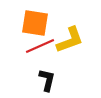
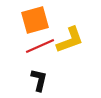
orange square: moved 3 px up; rotated 24 degrees counterclockwise
black L-shape: moved 8 px left
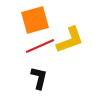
black L-shape: moved 2 px up
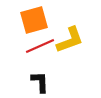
orange square: moved 1 px left
black L-shape: moved 1 px right, 4 px down; rotated 15 degrees counterclockwise
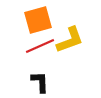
orange square: moved 4 px right
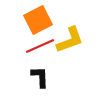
orange square: rotated 12 degrees counterclockwise
black L-shape: moved 5 px up
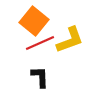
orange square: moved 4 px left, 1 px down; rotated 24 degrees counterclockwise
red line: moved 3 px up
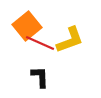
orange square: moved 7 px left, 5 px down; rotated 12 degrees clockwise
red line: rotated 48 degrees clockwise
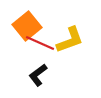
black L-shape: moved 2 px left, 2 px up; rotated 125 degrees counterclockwise
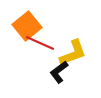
yellow L-shape: moved 3 px right, 13 px down
black L-shape: moved 21 px right, 3 px up
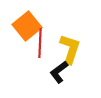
red line: rotated 68 degrees clockwise
yellow L-shape: moved 3 px left, 4 px up; rotated 52 degrees counterclockwise
